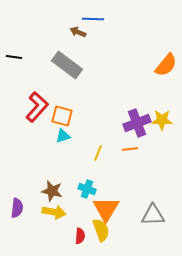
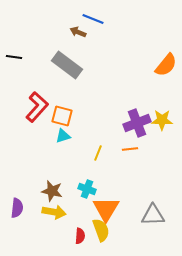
blue line: rotated 20 degrees clockwise
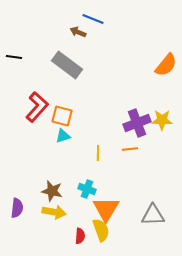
yellow line: rotated 21 degrees counterclockwise
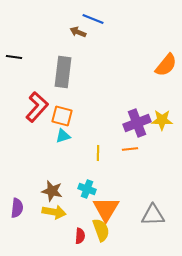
gray rectangle: moved 4 px left, 7 px down; rotated 60 degrees clockwise
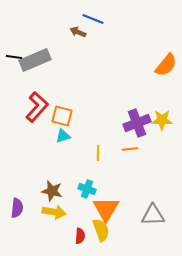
gray rectangle: moved 28 px left, 12 px up; rotated 60 degrees clockwise
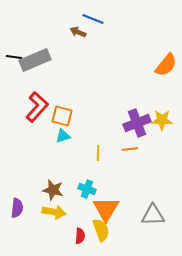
brown star: moved 1 px right, 1 px up
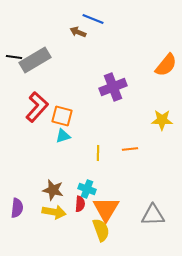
gray rectangle: rotated 8 degrees counterclockwise
purple cross: moved 24 px left, 36 px up
red semicircle: moved 32 px up
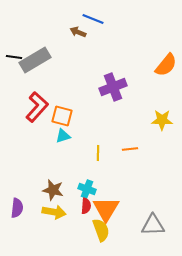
red semicircle: moved 6 px right, 2 px down
gray triangle: moved 10 px down
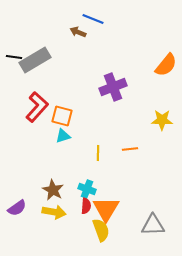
brown star: rotated 15 degrees clockwise
purple semicircle: rotated 48 degrees clockwise
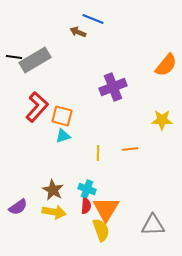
purple semicircle: moved 1 px right, 1 px up
